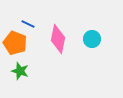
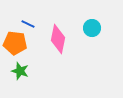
cyan circle: moved 11 px up
orange pentagon: rotated 15 degrees counterclockwise
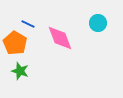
cyan circle: moved 6 px right, 5 px up
pink diamond: moved 2 px right, 1 px up; rotated 32 degrees counterclockwise
orange pentagon: rotated 25 degrees clockwise
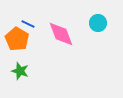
pink diamond: moved 1 px right, 4 px up
orange pentagon: moved 2 px right, 4 px up
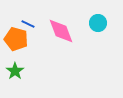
pink diamond: moved 3 px up
orange pentagon: moved 1 px left; rotated 15 degrees counterclockwise
green star: moved 5 px left; rotated 18 degrees clockwise
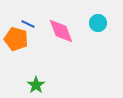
green star: moved 21 px right, 14 px down
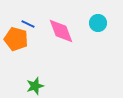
green star: moved 1 px left, 1 px down; rotated 18 degrees clockwise
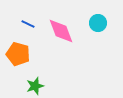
orange pentagon: moved 2 px right, 15 px down
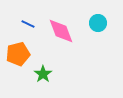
orange pentagon: rotated 30 degrees counterclockwise
green star: moved 8 px right, 12 px up; rotated 18 degrees counterclockwise
